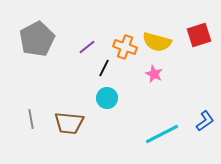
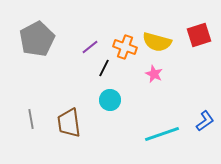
purple line: moved 3 px right
cyan circle: moved 3 px right, 2 px down
brown trapezoid: rotated 76 degrees clockwise
cyan line: rotated 8 degrees clockwise
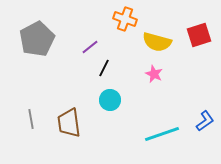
orange cross: moved 28 px up
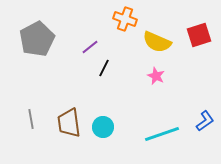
yellow semicircle: rotated 8 degrees clockwise
pink star: moved 2 px right, 2 px down
cyan circle: moved 7 px left, 27 px down
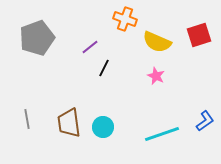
gray pentagon: moved 1 px up; rotated 8 degrees clockwise
gray line: moved 4 px left
